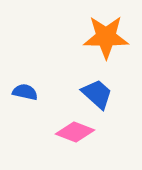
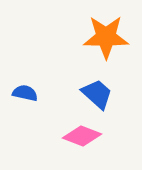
blue semicircle: moved 1 px down
pink diamond: moved 7 px right, 4 px down
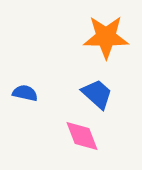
pink diamond: rotated 48 degrees clockwise
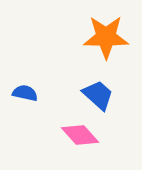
blue trapezoid: moved 1 px right, 1 px down
pink diamond: moved 2 px left, 1 px up; rotated 21 degrees counterclockwise
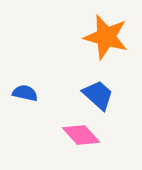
orange star: rotated 15 degrees clockwise
pink diamond: moved 1 px right
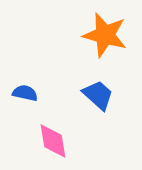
orange star: moved 1 px left, 2 px up
pink diamond: moved 28 px left, 6 px down; rotated 33 degrees clockwise
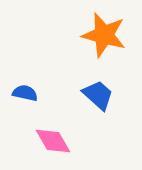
orange star: moved 1 px left
pink diamond: rotated 21 degrees counterclockwise
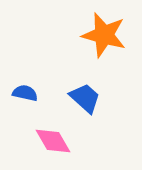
blue trapezoid: moved 13 px left, 3 px down
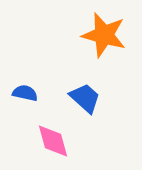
pink diamond: rotated 15 degrees clockwise
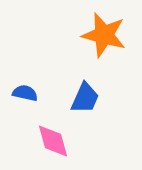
blue trapezoid: rotated 72 degrees clockwise
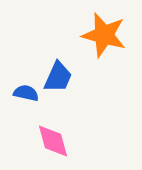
blue semicircle: moved 1 px right
blue trapezoid: moved 27 px left, 21 px up
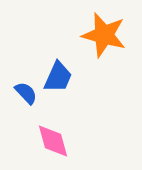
blue semicircle: rotated 35 degrees clockwise
